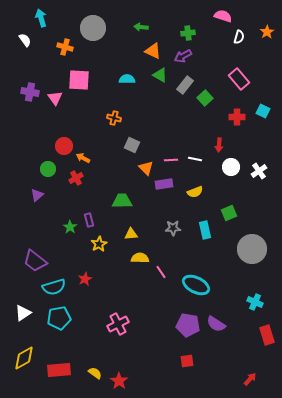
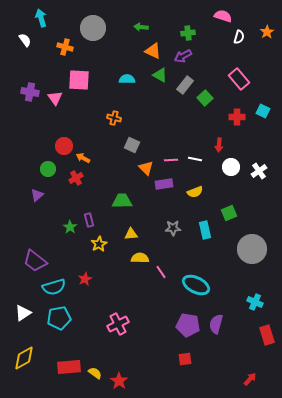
purple semicircle at (216, 324): rotated 72 degrees clockwise
red square at (187, 361): moved 2 px left, 2 px up
red rectangle at (59, 370): moved 10 px right, 3 px up
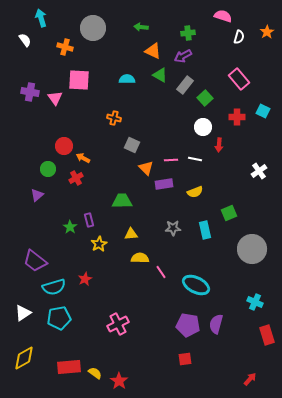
white circle at (231, 167): moved 28 px left, 40 px up
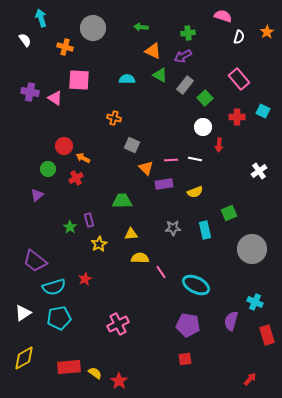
pink triangle at (55, 98): rotated 21 degrees counterclockwise
purple semicircle at (216, 324): moved 15 px right, 3 px up
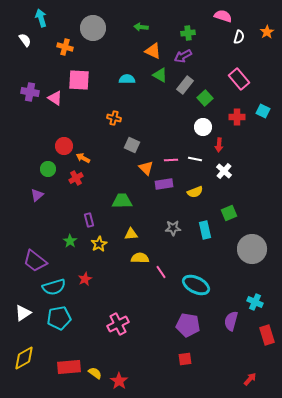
white cross at (259, 171): moved 35 px left; rotated 14 degrees counterclockwise
green star at (70, 227): moved 14 px down
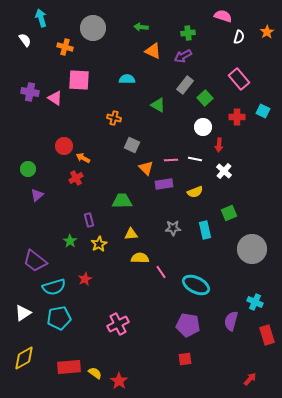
green triangle at (160, 75): moved 2 px left, 30 px down
green circle at (48, 169): moved 20 px left
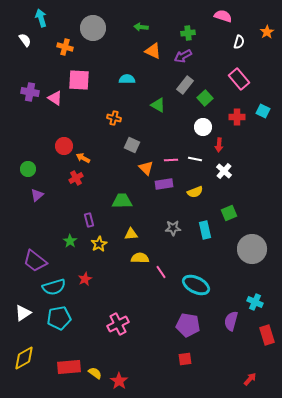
white semicircle at (239, 37): moved 5 px down
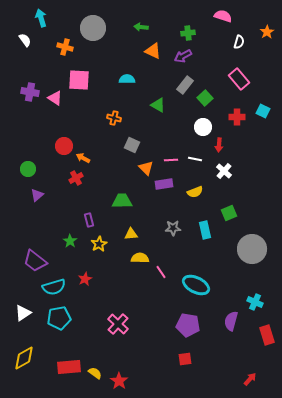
pink cross at (118, 324): rotated 20 degrees counterclockwise
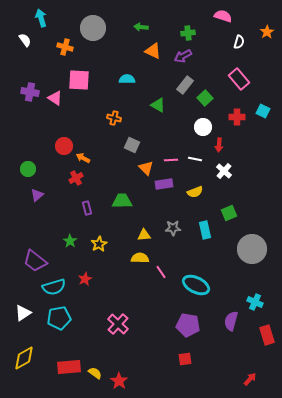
purple rectangle at (89, 220): moved 2 px left, 12 px up
yellow triangle at (131, 234): moved 13 px right, 1 px down
